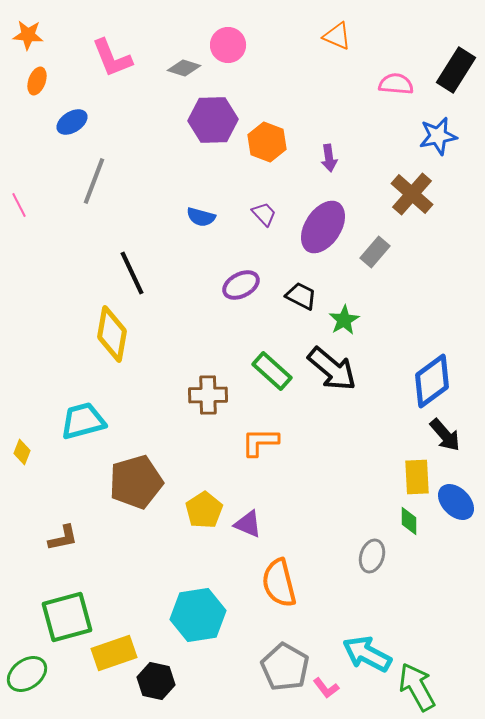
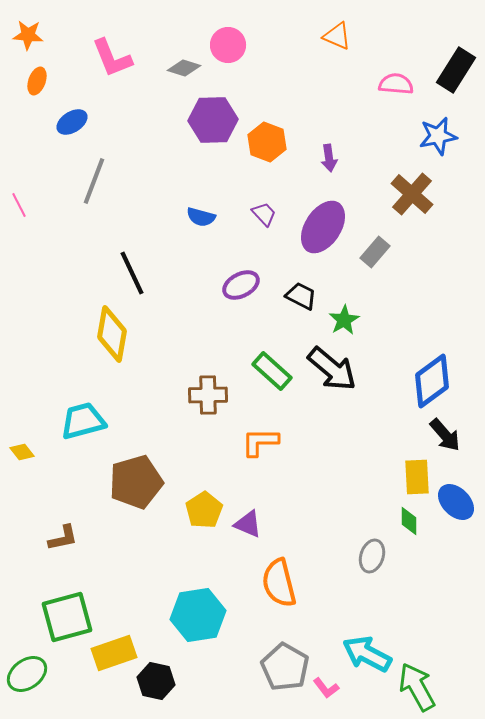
yellow diamond at (22, 452): rotated 60 degrees counterclockwise
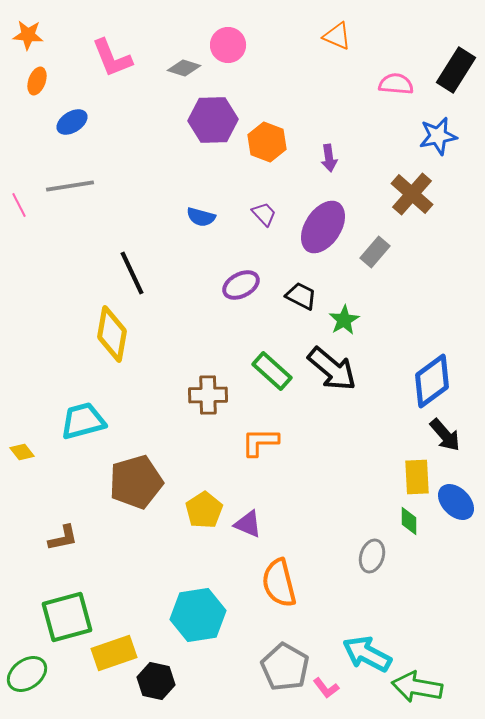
gray line at (94, 181): moved 24 px left, 5 px down; rotated 60 degrees clockwise
green arrow at (417, 687): rotated 51 degrees counterclockwise
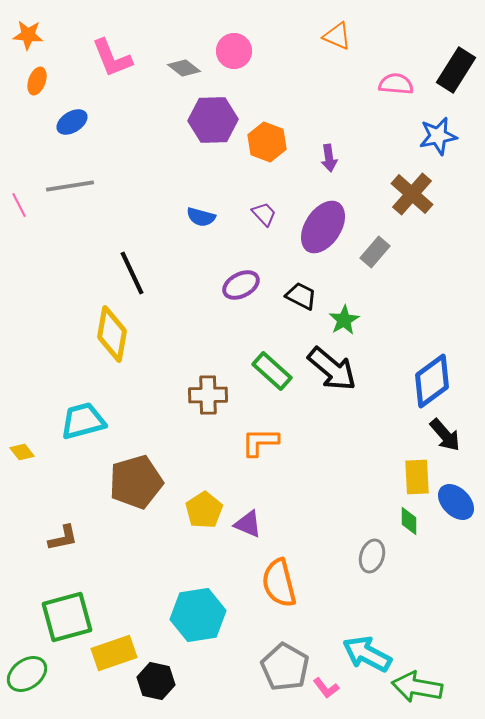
pink circle at (228, 45): moved 6 px right, 6 px down
gray diamond at (184, 68): rotated 20 degrees clockwise
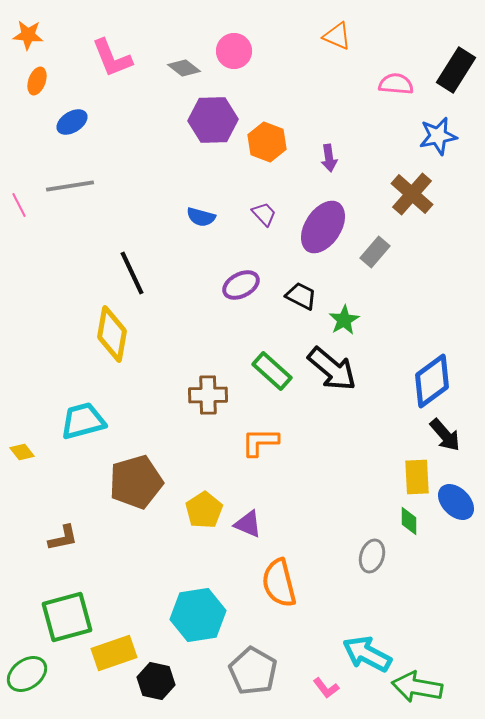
gray pentagon at (285, 667): moved 32 px left, 4 px down
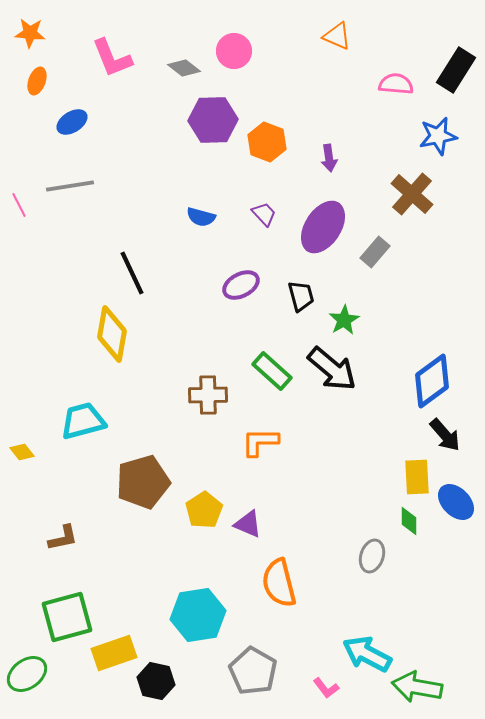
orange star at (28, 35): moved 2 px right, 2 px up
black trapezoid at (301, 296): rotated 48 degrees clockwise
brown pentagon at (136, 482): moved 7 px right
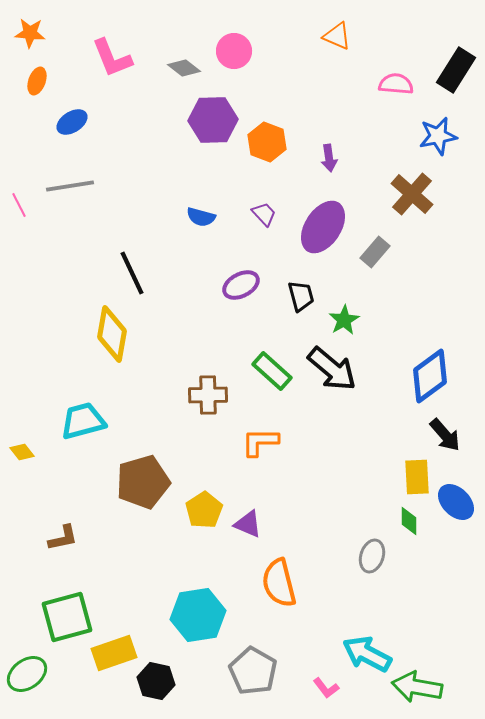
blue diamond at (432, 381): moved 2 px left, 5 px up
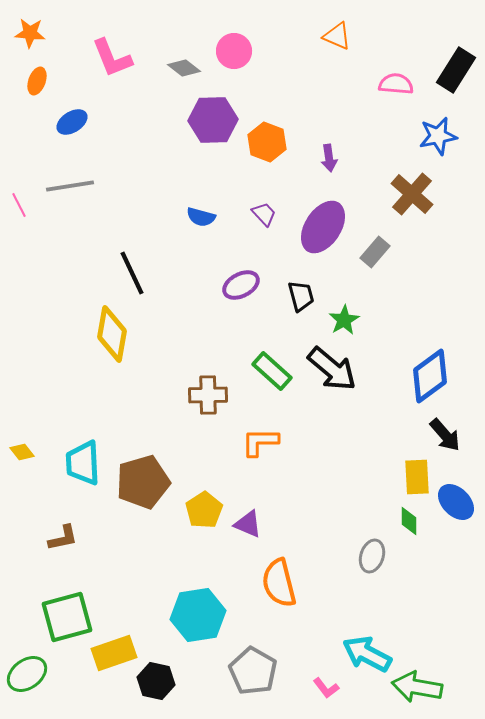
cyan trapezoid at (83, 421): moved 42 px down; rotated 78 degrees counterclockwise
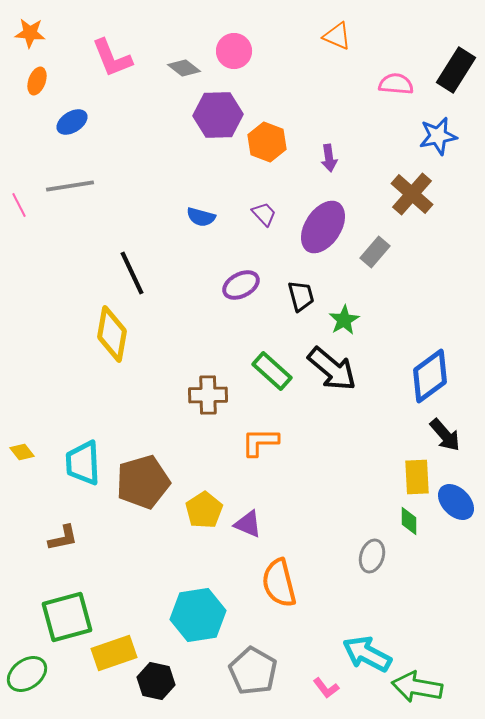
purple hexagon at (213, 120): moved 5 px right, 5 px up
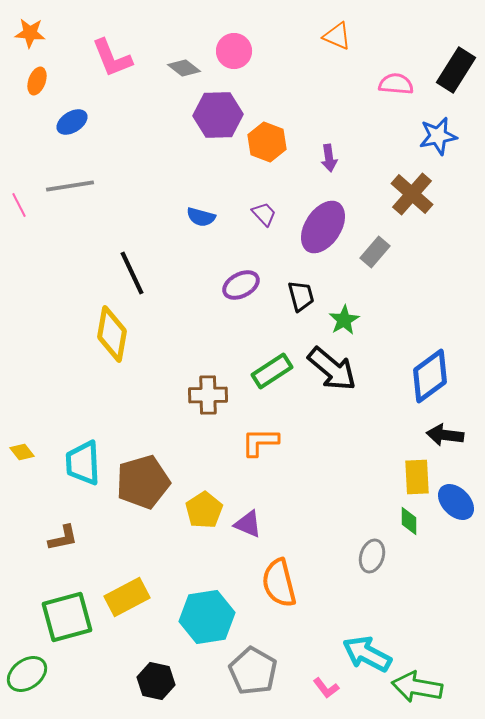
green rectangle at (272, 371): rotated 75 degrees counterclockwise
black arrow at (445, 435): rotated 138 degrees clockwise
cyan hexagon at (198, 615): moved 9 px right, 2 px down
yellow rectangle at (114, 653): moved 13 px right, 56 px up; rotated 9 degrees counterclockwise
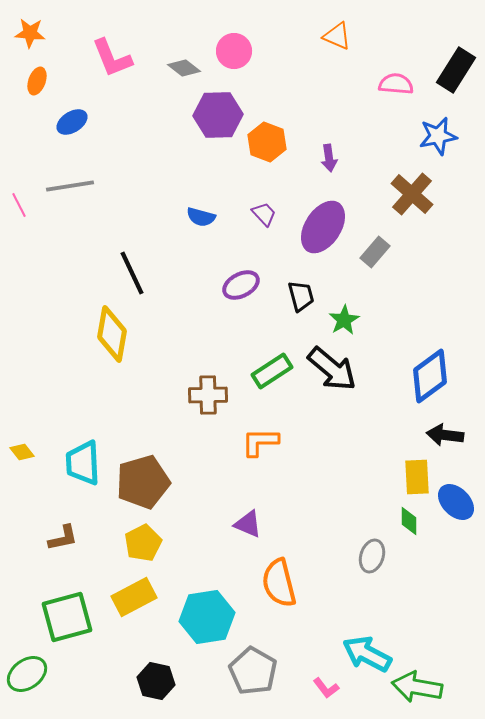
yellow pentagon at (204, 510): moved 61 px left, 33 px down; rotated 6 degrees clockwise
yellow rectangle at (127, 597): moved 7 px right
